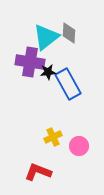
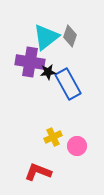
gray diamond: moved 1 px right, 3 px down; rotated 15 degrees clockwise
pink circle: moved 2 px left
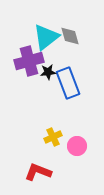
gray diamond: rotated 35 degrees counterclockwise
purple cross: moved 1 px left, 1 px up; rotated 24 degrees counterclockwise
blue rectangle: moved 1 px up; rotated 8 degrees clockwise
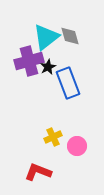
black star: moved 5 px up; rotated 21 degrees counterclockwise
